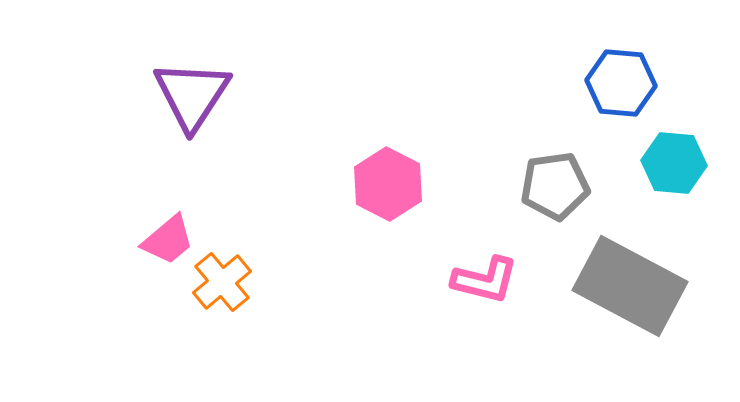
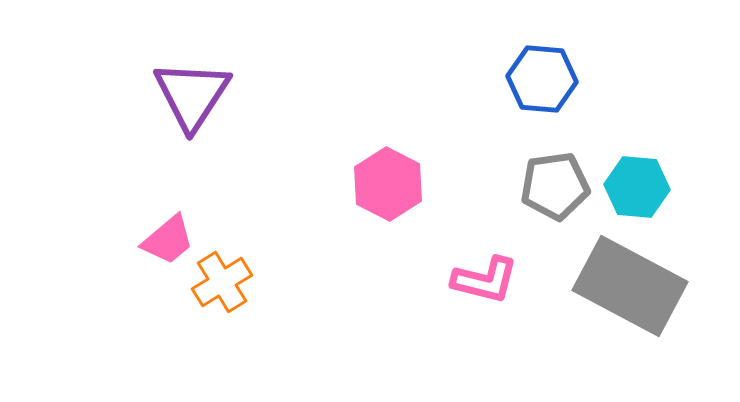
blue hexagon: moved 79 px left, 4 px up
cyan hexagon: moved 37 px left, 24 px down
orange cross: rotated 8 degrees clockwise
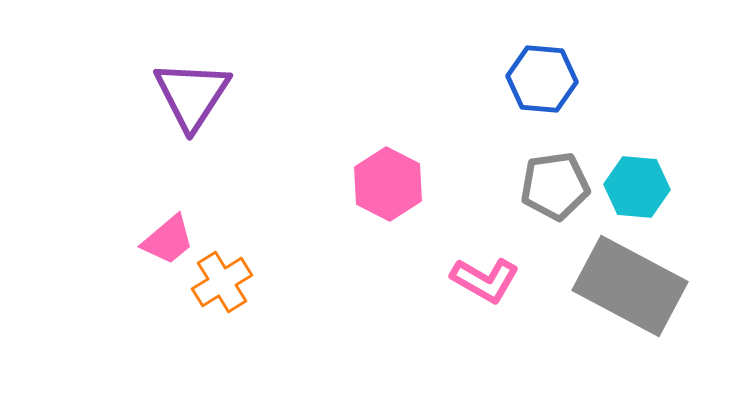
pink L-shape: rotated 16 degrees clockwise
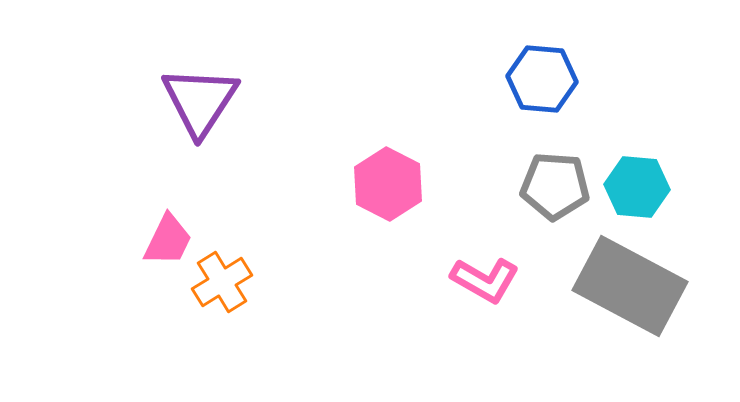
purple triangle: moved 8 px right, 6 px down
gray pentagon: rotated 12 degrees clockwise
pink trapezoid: rotated 24 degrees counterclockwise
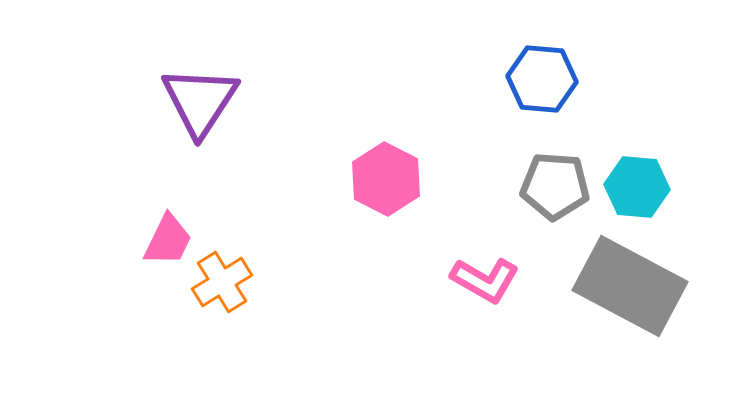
pink hexagon: moved 2 px left, 5 px up
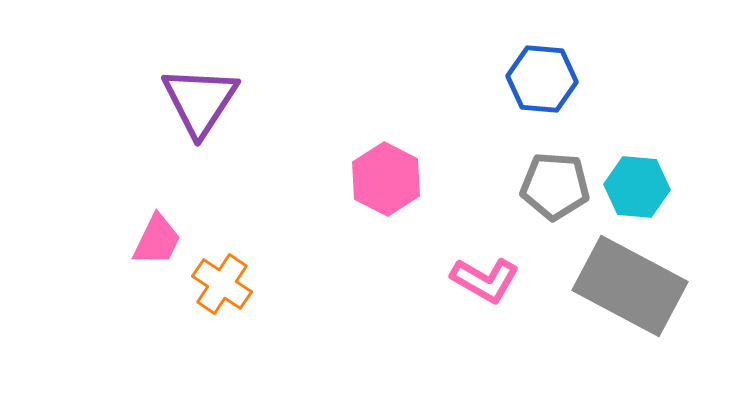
pink trapezoid: moved 11 px left
orange cross: moved 2 px down; rotated 24 degrees counterclockwise
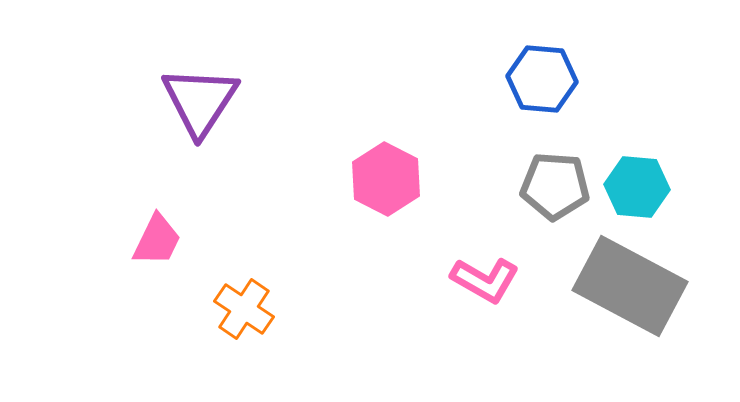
orange cross: moved 22 px right, 25 px down
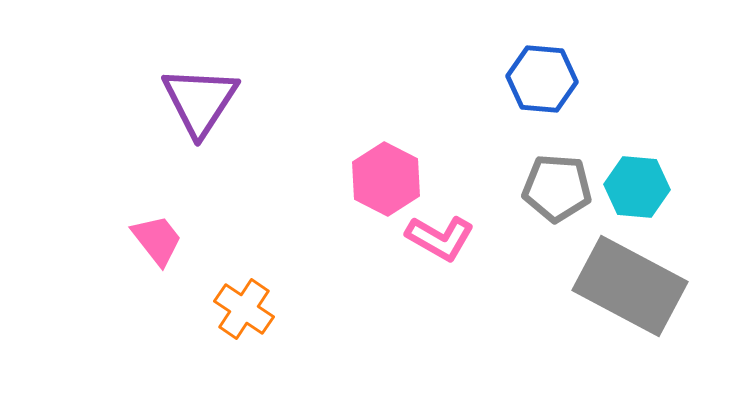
gray pentagon: moved 2 px right, 2 px down
pink trapezoid: rotated 64 degrees counterclockwise
pink L-shape: moved 45 px left, 42 px up
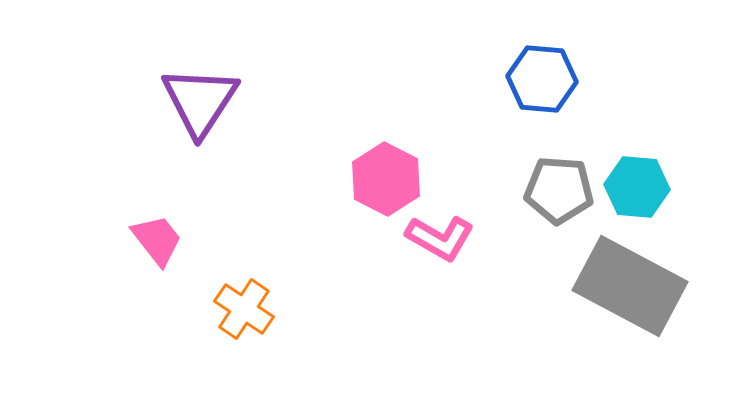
gray pentagon: moved 2 px right, 2 px down
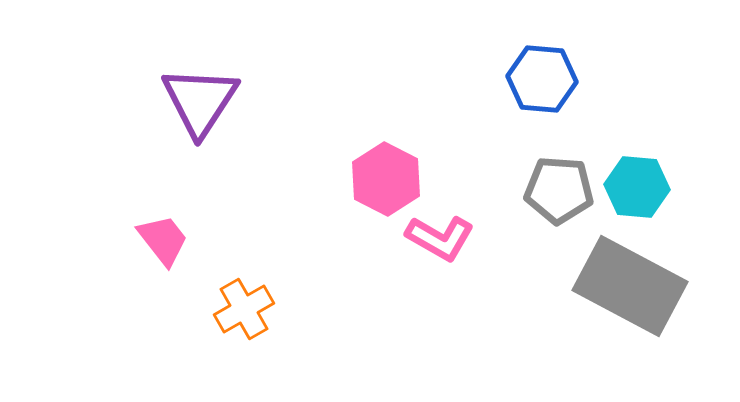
pink trapezoid: moved 6 px right
orange cross: rotated 26 degrees clockwise
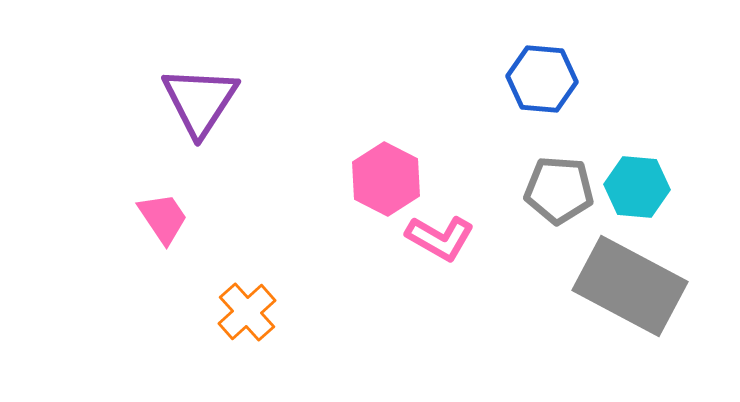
pink trapezoid: moved 22 px up; rotated 4 degrees clockwise
orange cross: moved 3 px right, 3 px down; rotated 12 degrees counterclockwise
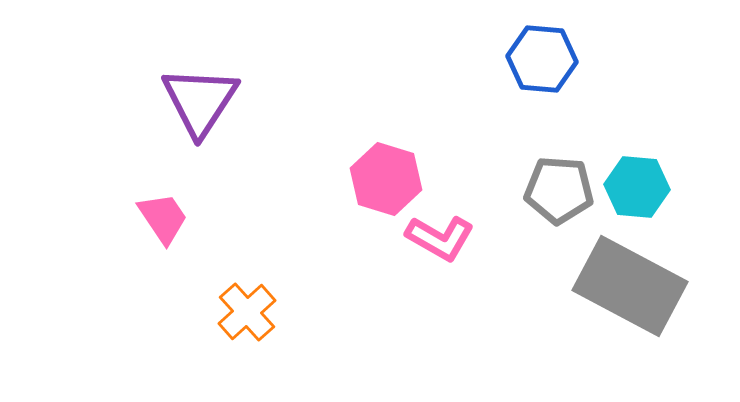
blue hexagon: moved 20 px up
pink hexagon: rotated 10 degrees counterclockwise
